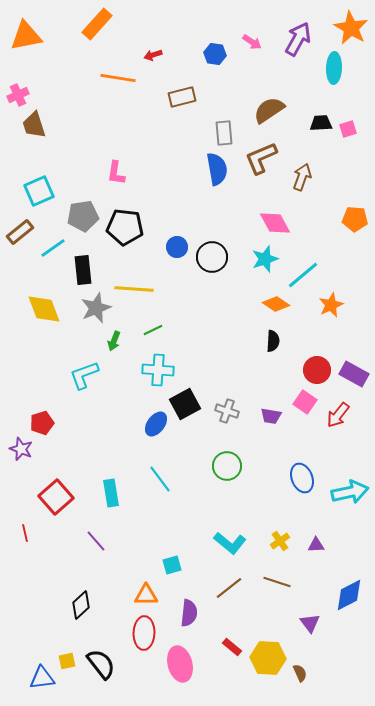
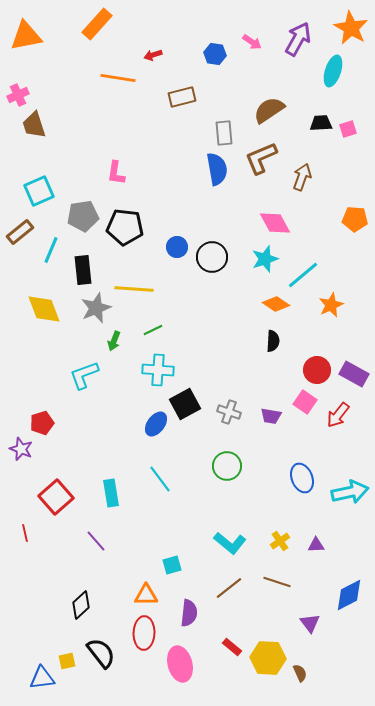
cyan ellipse at (334, 68): moved 1 px left, 3 px down; rotated 16 degrees clockwise
cyan line at (53, 248): moved 2 px left, 2 px down; rotated 32 degrees counterclockwise
gray cross at (227, 411): moved 2 px right, 1 px down
black semicircle at (101, 664): moved 11 px up
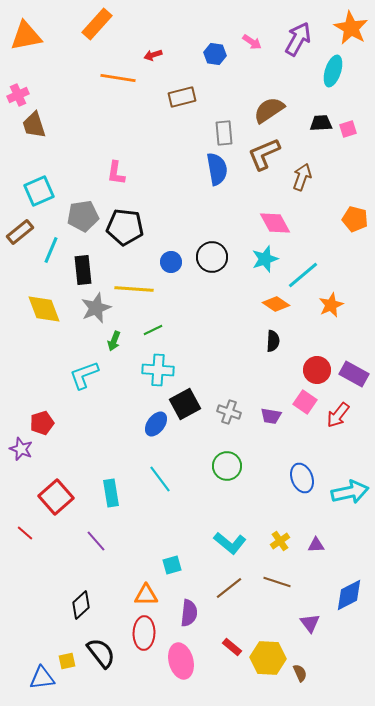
brown L-shape at (261, 158): moved 3 px right, 4 px up
orange pentagon at (355, 219): rotated 10 degrees clockwise
blue circle at (177, 247): moved 6 px left, 15 px down
red line at (25, 533): rotated 36 degrees counterclockwise
pink ellipse at (180, 664): moved 1 px right, 3 px up
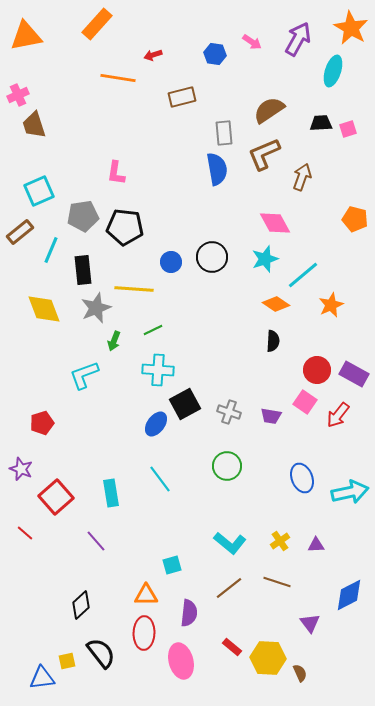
purple star at (21, 449): moved 20 px down
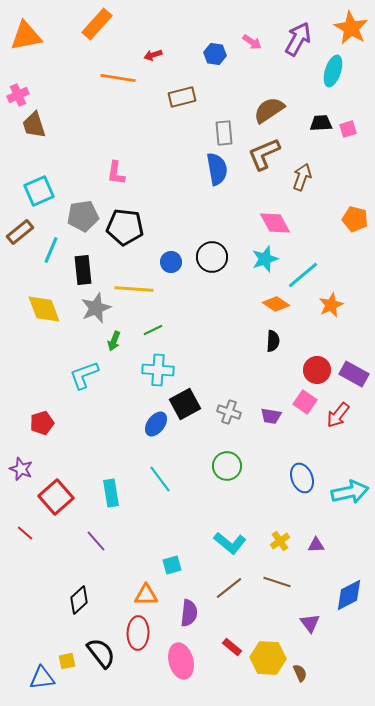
black diamond at (81, 605): moved 2 px left, 5 px up
red ellipse at (144, 633): moved 6 px left
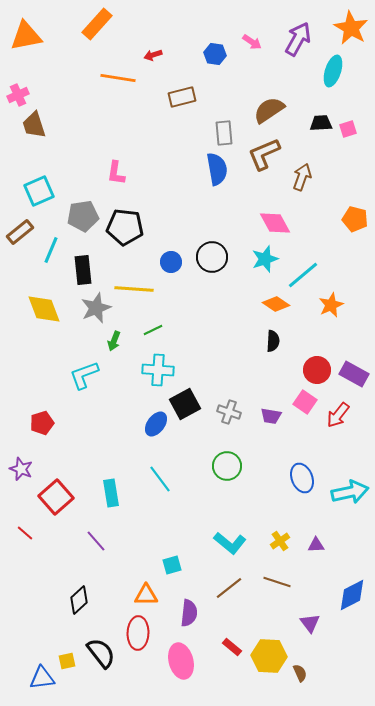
blue diamond at (349, 595): moved 3 px right
yellow hexagon at (268, 658): moved 1 px right, 2 px up
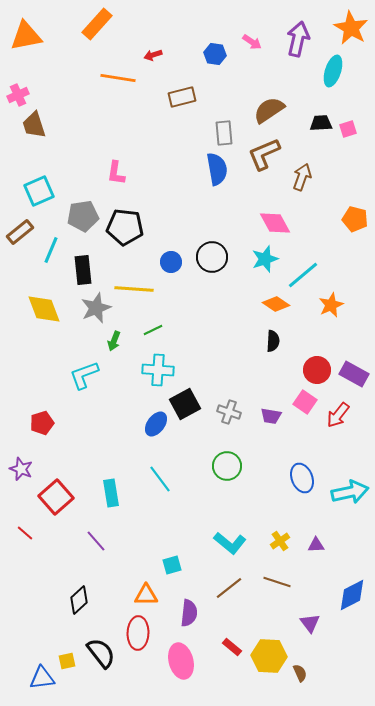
purple arrow at (298, 39): rotated 16 degrees counterclockwise
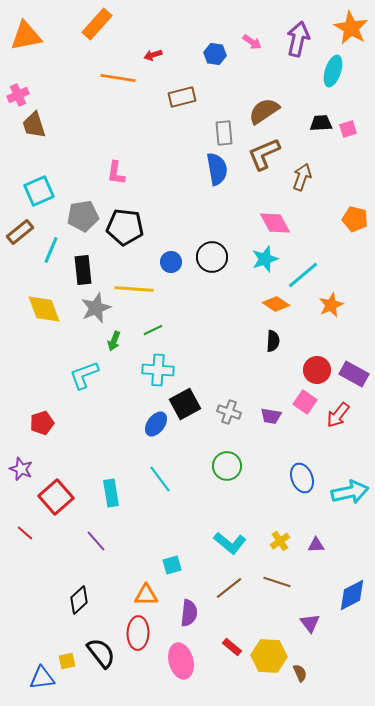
brown semicircle at (269, 110): moved 5 px left, 1 px down
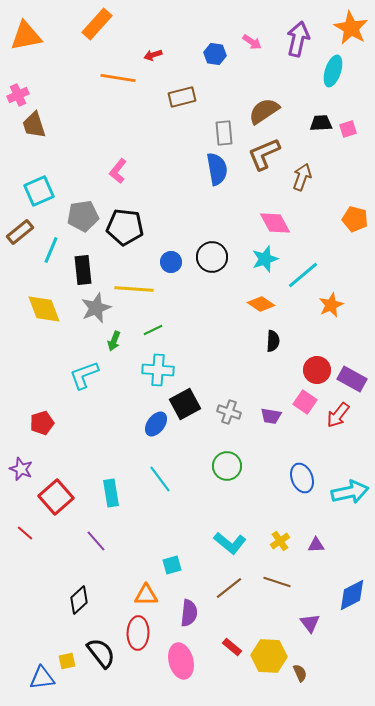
pink L-shape at (116, 173): moved 2 px right, 2 px up; rotated 30 degrees clockwise
orange diamond at (276, 304): moved 15 px left
purple rectangle at (354, 374): moved 2 px left, 5 px down
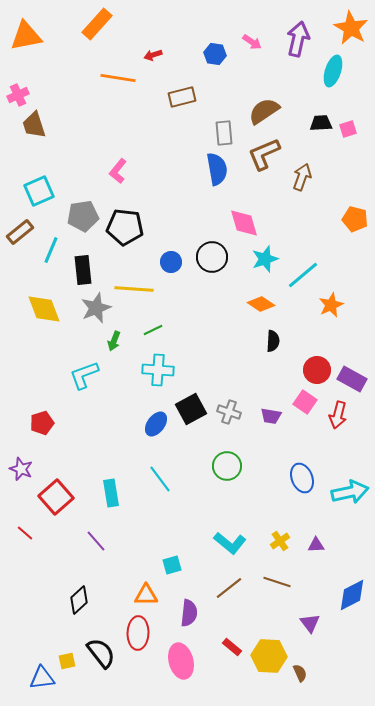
pink diamond at (275, 223): moved 31 px left; rotated 12 degrees clockwise
black square at (185, 404): moved 6 px right, 5 px down
red arrow at (338, 415): rotated 24 degrees counterclockwise
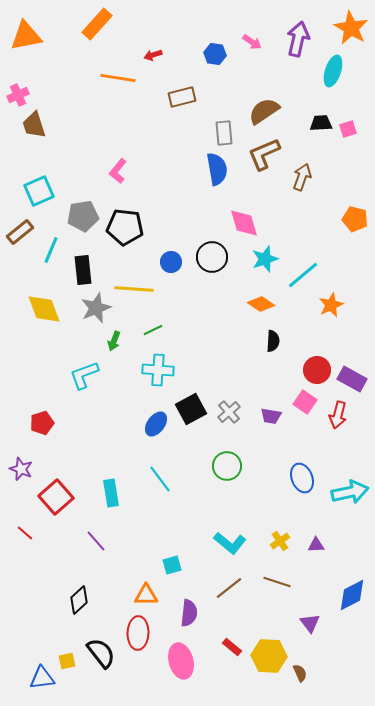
gray cross at (229, 412): rotated 30 degrees clockwise
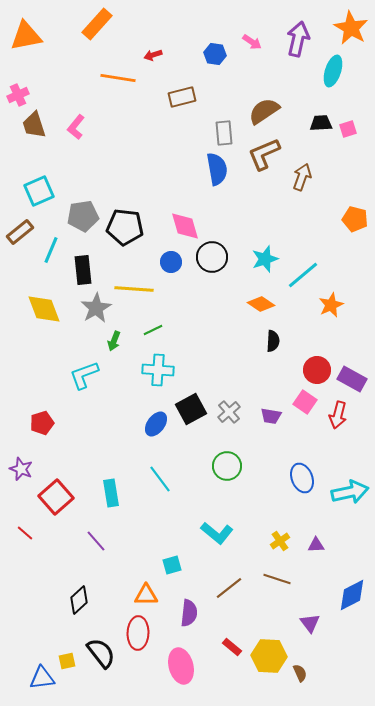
pink L-shape at (118, 171): moved 42 px left, 44 px up
pink diamond at (244, 223): moved 59 px left, 3 px down
gray star at (96, 308): rotated 8 degrees counterclockwise
cyan L-shape at (230, 543): moved 13 px left, 10 px up
brown line at (277, 582): moved 3 px up
pink ellipse at (181, 661): moved 5 px down
